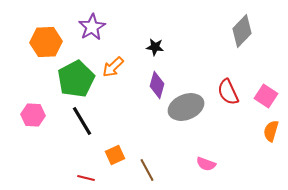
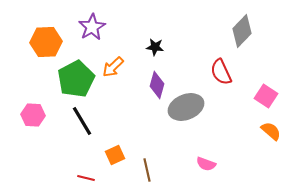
red semicircle: moved 7 px left, 20 px up
orange semicircle: rotated 115 degrees clockwise
brown line: rotated 15 degrees clockwise
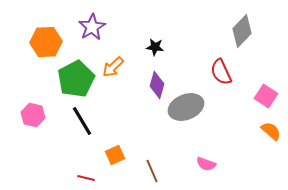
pink hexagon: rotated 10 degrees clockwise
brown line: moved 5 px right, 1 px down; rotated 10 degrees counterclockwise
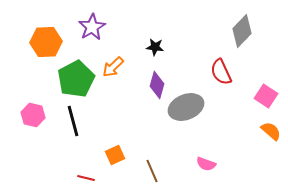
black line: moved 9 px left; rotated 16 degrees clockwise
